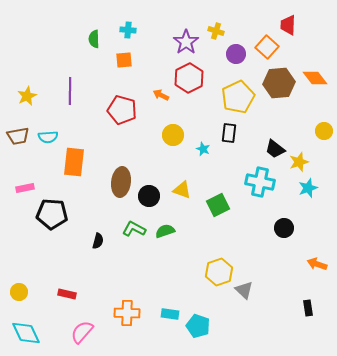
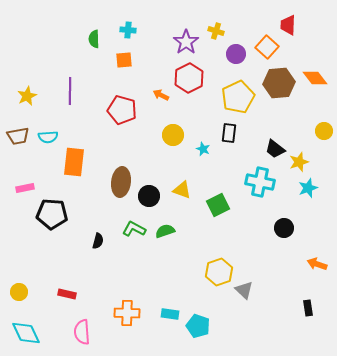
pink semicircle at (82, 332): rotated 45 degrees counterclockwise
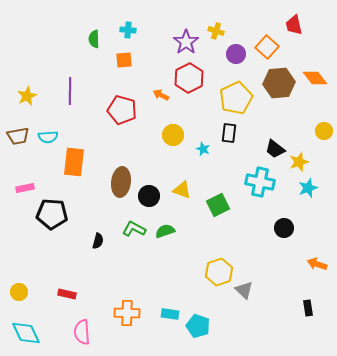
red trapezoid at (288, 25): moved 6 px right; rotated 15 degrees counterclockwise
yellow pentagon at (238, 97): moved 2 px left, 1 px down
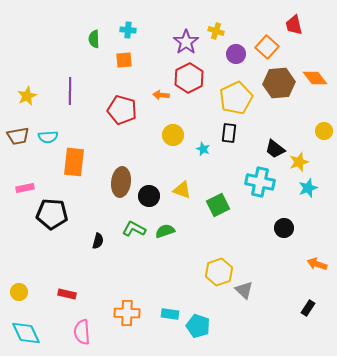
orange arrow at (161, 95): rotated 21 degrees counterclockwise
black rectangle at (308, 308): rotated 42 degrees clockwise
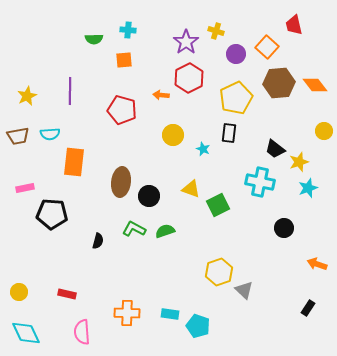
green semicircle at (94, 39): rotated 90 degrees counterclockwise
orange diamond at (315, 78): moved 7 px down
cyan semicircle at (48, 137): moved 2 px right, 3 px up
yellow triangle at (182, 190): moved 9 px right, 1 px up
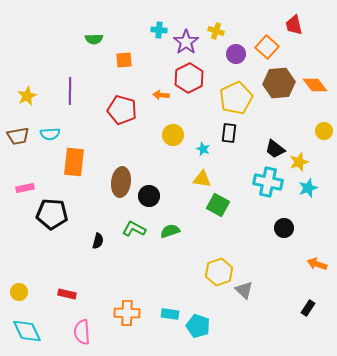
cyan cross at (128, 30): moved 31 px right
cyan cross at (260, 182): moved 8 px right
yellow triangle at (191, 189): moved 11 px right, 10 px up; rotated 12 degrees counterclockwise
green square at (218, 205): rotated 35 degrees counterclockwise
green semicircle at (165, 231): moved 5 px right
cyan diamond at (26, 333): moved 1 px right, 2 px up
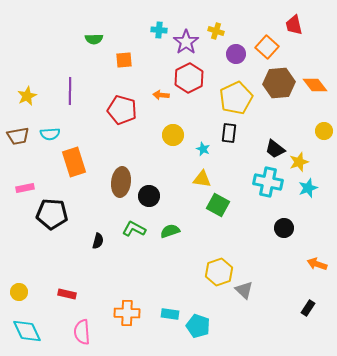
orange rectangle at (74, 162): rotated 24 degrees counterclockwise
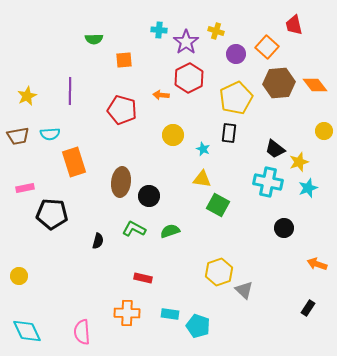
yellow circle at (19, 292): moved 16 px up
red rectangle at (67, 294): moved 76 px right, 16 px up
